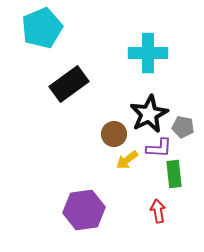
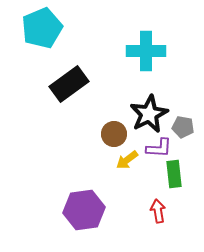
cyan cross: moved 2 px left, 2 px up
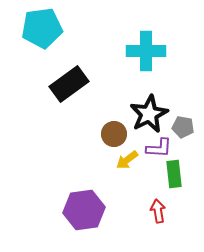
cyan pentagon: rotated 15 degrees clockwise
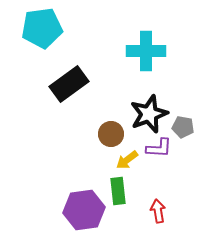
black star: rotated 6 degrees clockwise
brown circle: moved 3 px left
green rectangle: moved 56 px left, 17 px down
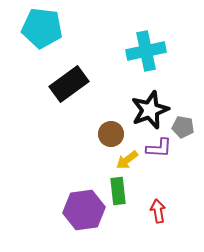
cyan pentagon: rotated 15 degrees clockwise
cyan cross: rotated 12 degrees counterclockwise
black star: moved 1 px right, 4 px up
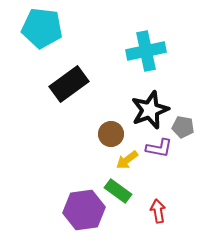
purple L-shape: rotated 8 degrees clockwise
green rectangle: rotated 48 degrees counterclockwise
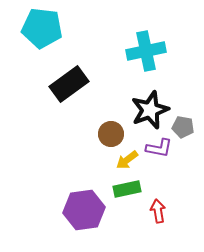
green rectangle: moved 9 px right, 2 px up; rotated 48 degrees counterclockwise
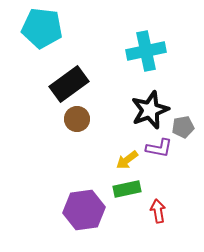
gray pentagon: rotated 20 degrees counterclockwise
brown circle: moved 34 px left, 15 px up
